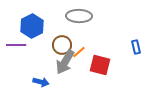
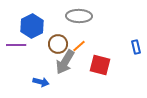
brown circle: moved 4 px left, 1 px up
orange line: moved 6 px up
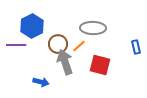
gray ellipse: moved 14 px right, 12 px down
gray arrow: rotated 130 degrees clockwise
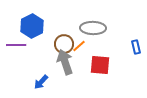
brown circle: moved 6 px right
red square: rotated 10 degrees counterclockwise
blue arrow: rotated 119 degrees clockwise
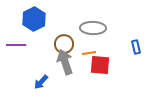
blue hexagon: moved 2 px right, 7 px up
orange line: moved 10 px right, 7 px down; rotated 32 degrees clockwise
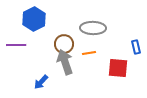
red square: moved 18 px right, 3 px down
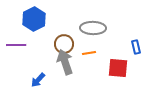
blue arrow: moved 3 px left, 2 px up
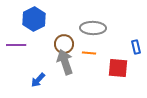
orange line: rotated 16 degrees clockwise
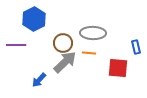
gray ellipse: moved 5 px down
brown circle: moved 1 px left, 1 px up
gray arrow: rotated 65 degrees clockwise
blue arrow: moved 1 px right
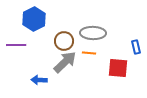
brown circle: moved 1 px right, 2 px up
blue arrow: rotated 49 degrees clockwise
